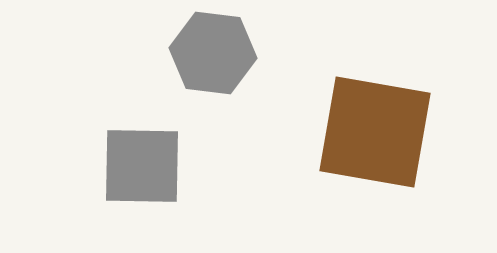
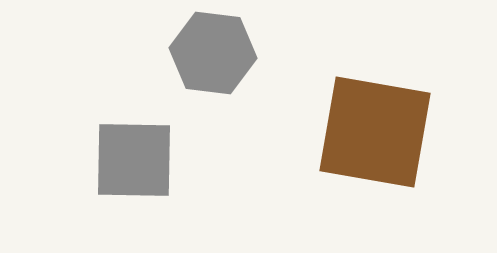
gray square: moved 8 px left, 6 px up
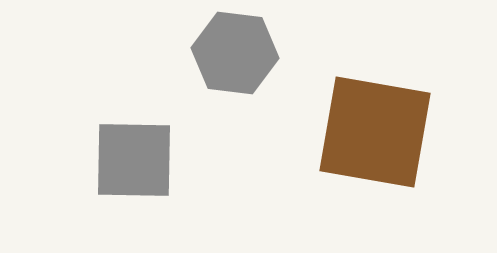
gray hexagon: moved 22 px right
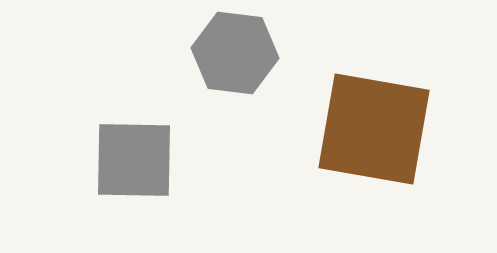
brown square: moved 1 px left, 3 px up
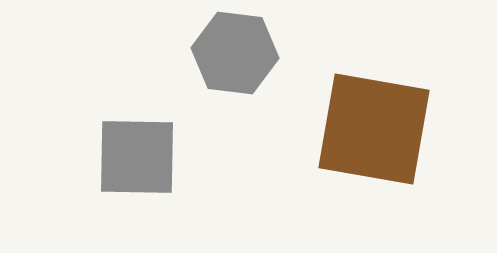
gray square: moved 3 px right, 3 px up
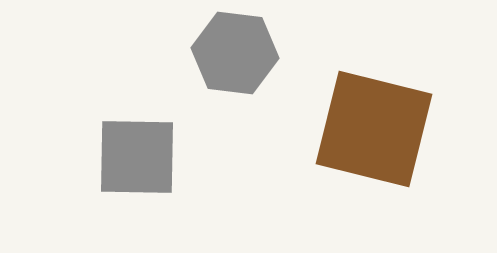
brown square: rotated 4 degrees clockwise
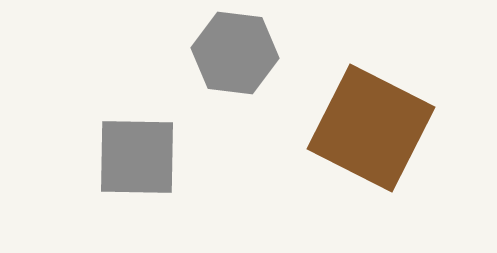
brown square: moved 3 px left, 1 px up; rotated 13 degrees clockwise
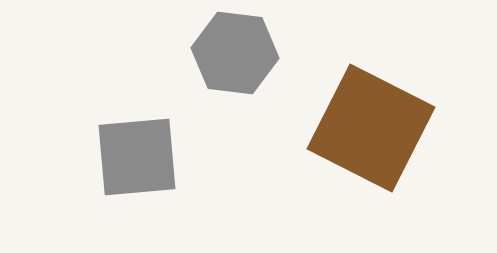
gray square: rotated 6 degrees counterclockwise
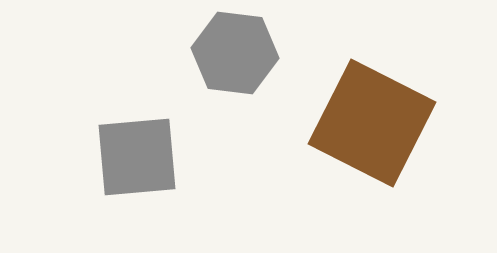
brown square: moved 1 px right, 5 px up
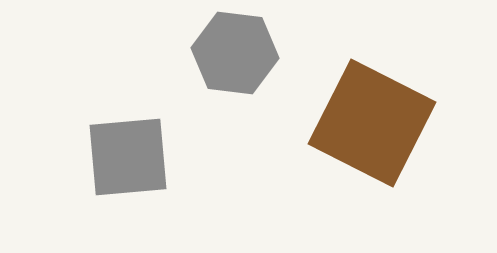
gray square: moved 9 px left
